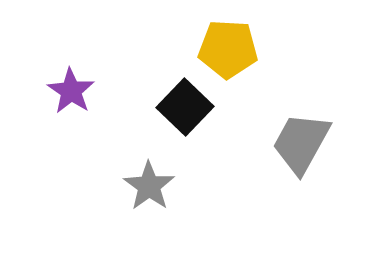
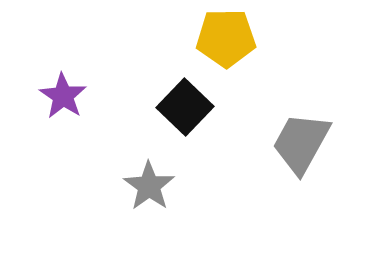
yellow pentagon: moved 2 px left, 11 px up; rotated 4 degrees counterclockwise
purple star: moved 8 px left, 5 px down
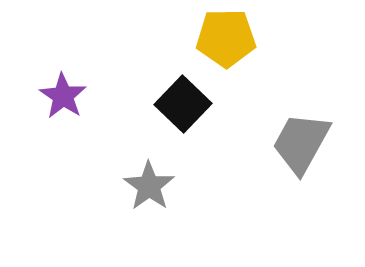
black square: moved 2 px left, 3 px up
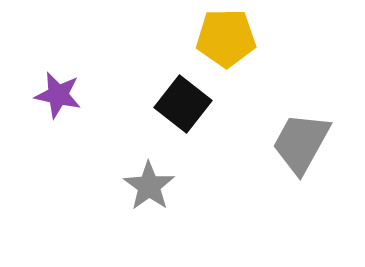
purple star: moved 5 px left, 1 px up; rotated 21 degrees counterclockwise
black square: rotated 6 degrees counterclockwise
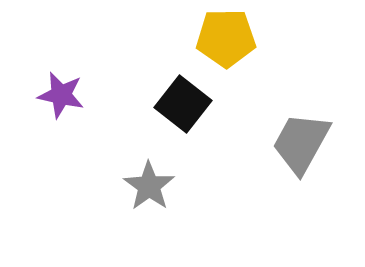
purple star: moved 3 px right
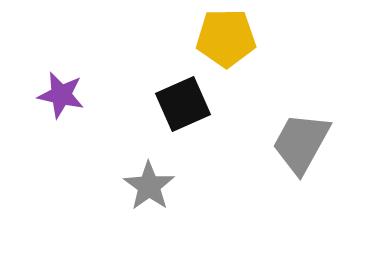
black square: rotated 28 degrees clockwise
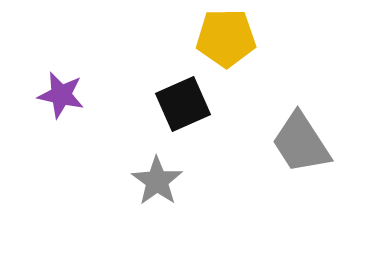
gray trapezoid: rotated 62 degrees counterclockwise
gray star: moved 8 px right, 5 px up
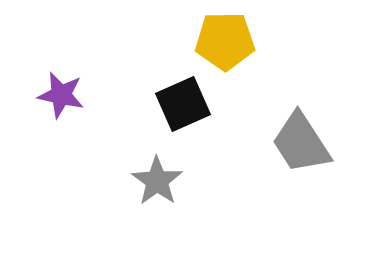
yellow pentagon: moved 1 px left, 3 px down
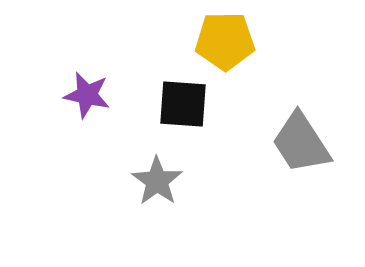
purple star: moved 26 px right
black square: rotated 28 degrees clockwise
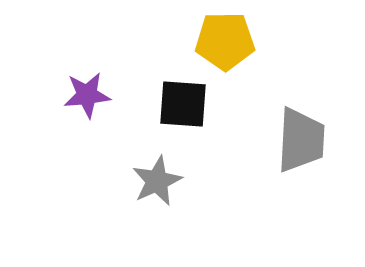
purple star: rotated 18 degrees counterclockwise
gray trapezoid: moved 3 px up; rotated 144 degrees counterclockwise
gray star: rotated 12 degrees clockwise
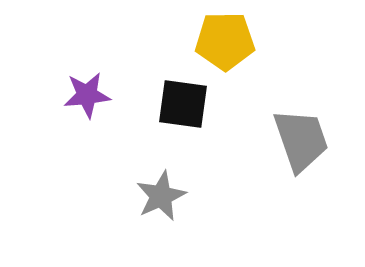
black square: rotated 4 degrees clockwise
gray trapezoid: rotated 22 degrees counterclockwise
gray star: moved 4 px right, 15 px down
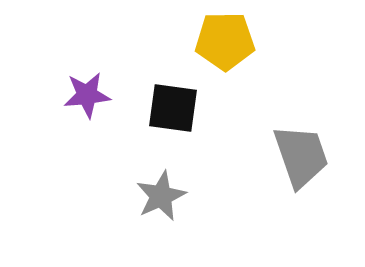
black square: moved 10 px left, 4 px down
gray trapezoid: moved 16 px down
